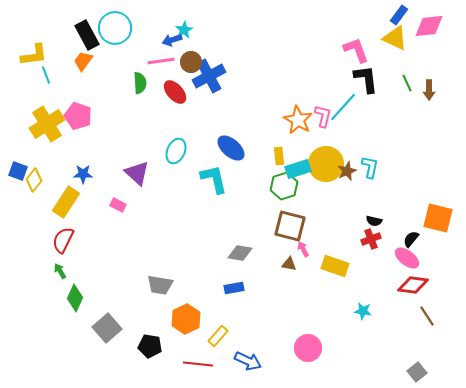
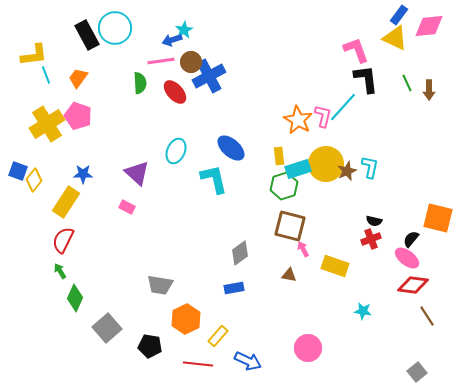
orange trapezoid at (83, 61): moved 5 px left, 17 px down
pink rectangle at (118, 205): moved 9 px right, 2 px down
gray diamond at (240, 253): rotated 45 degrees counterclockwise
brown triangle at (289, 264): moved 11 px down
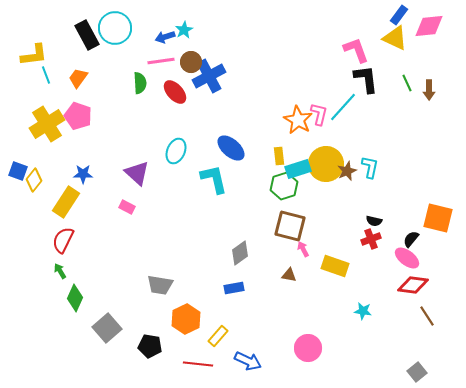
blue arrow at (172, 40): moved 7 px left, 3 px up
pink L-shape at (323, 116): moved 4 px left, 2 px up
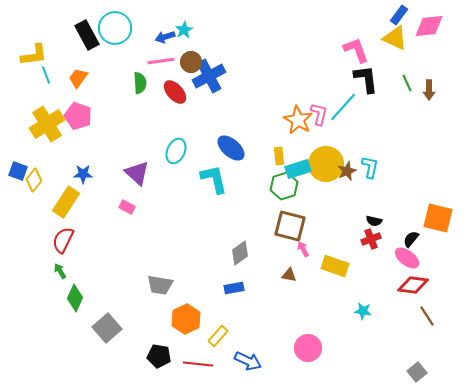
black pentagon at (150, 346): moved 9 px right, 10 px down
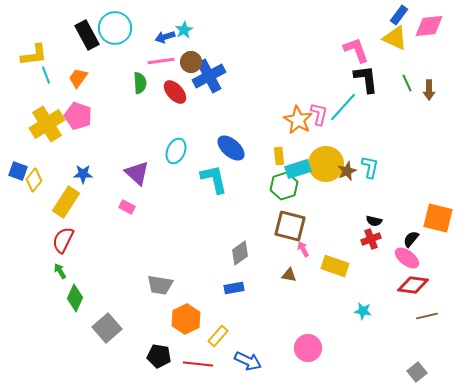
brown line at (427, 316): rotated 70 degrees counterclockwise
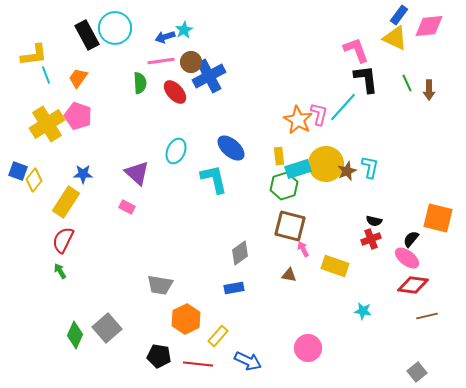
green diamond at (75, 298): moved 37 px down
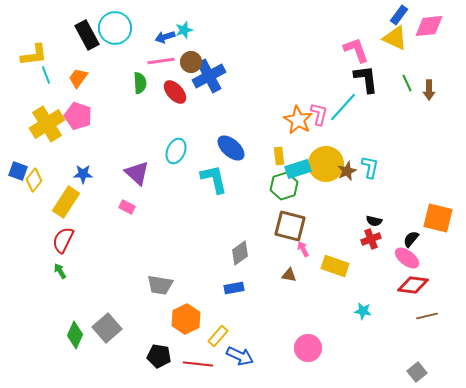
cyan star at (184, 30): rotated 12 degrees clockwise
blue arrow at (248, 361): moved 8 px left, 5 px up
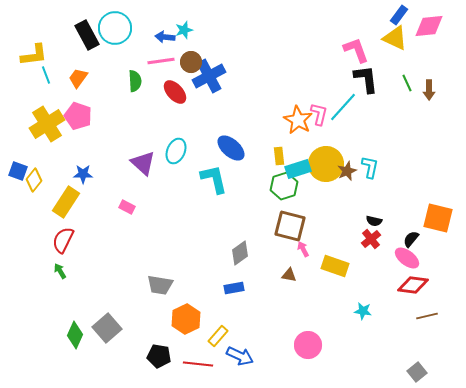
blue arrow at (165, 37): rotated 24 degrees clockwise
green semicircle at (140, 83): moved 5 px left, 2 px up
purple triangle at (137, 173): moved 6 px right, 10 px up
red cross at (371, 239): rotated 18 degrees counterclockwise
pink circle at (308, 348): moved 3 px up
